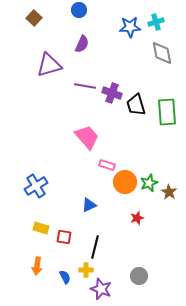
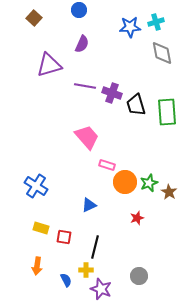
blue cross: rotated 25 degrees counterclockwise
blue semicircle: moved 1 px right, 3 px down
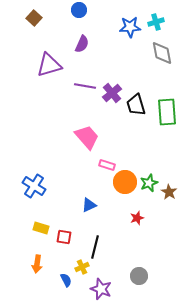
purple cross: rotated 30 degrees clockwise
blue cross: moved 2 px left
orange arrow: moved 2 px up
yellow cross: moved 4 px left, 3 px up; rotated 24 degrees counterclockwise
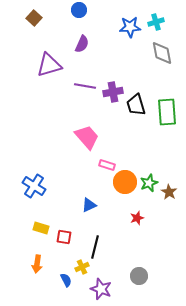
purple cross: moved 1 px right, 1 px up; rotated 30 degrees clockwise
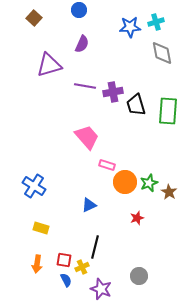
green rectangle: moved 1 px right, 1 px up; rotated 8 degrees clockwise
red square: moved 23 px down
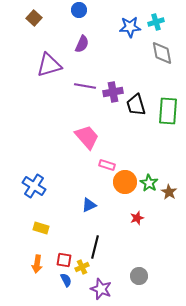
green star: rotated 18 degrees counterclockwise
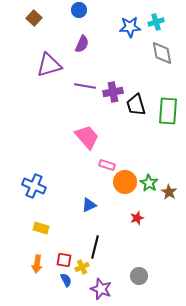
blue cross: rotated 10 degrees counterclockwise
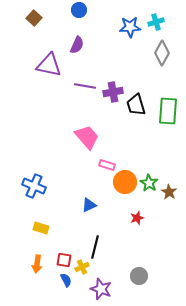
purple semicircle: moved 5 px left, 1 px down
gray diamond: rotated 40 degrees clockwise
purple triangle: rotated 28 degrees clockwise
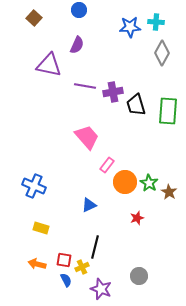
cyan cross: rotated 21 degrees clockwise
pink rectangle: rotated 70 degrees counterclockwise
orange arrow: rotated 96 degrees clockwise
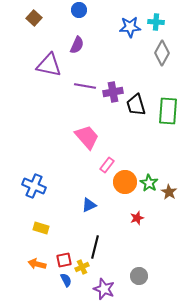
red square: rotated 21 degrees counterclockwise
purple star: moved 3 px right
